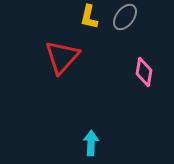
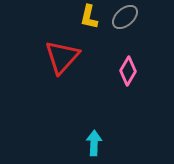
gray ellipse: rotated 12 degrees clockwise
pink diamond: moved 16 px left, 1 px up; rotated 20 degrees clockwise
cyan arrow: moved 3 px right
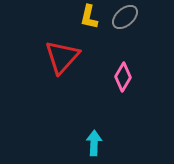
pink diamond: moved 5 px left, 6 px down
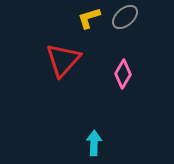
yellow L-shape: moved 1 px down; rotated 60 degrees clockwise
red triangle: moved 1 px right, 3 px down
pink diamond: moved 3 px up
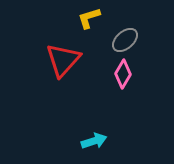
gray ellipse: moved 23 px down
cyan arrow: moved 2 px up; rotated 70 degrees clockwise
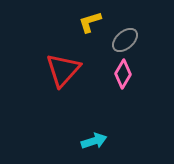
yellow L-shape: moved 1 px right, 4 px down
red triangle: moved 10 px down
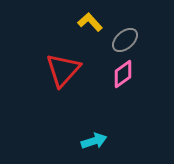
yellow L-shape: rotated 65 degrees clockwise
pink diamond: rotated 24 degrees clockwise
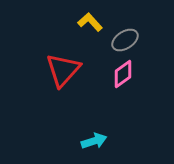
gray ellipse: rotated 8 degrees clockwise
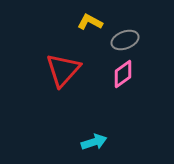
yellow L-shape: rotated 20 degrees counterclockwise
gray ellipse: rotated 12 degrees clockwise
cyan arrow: moved 1 px down
